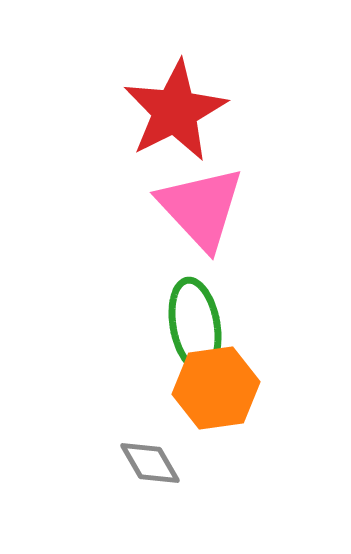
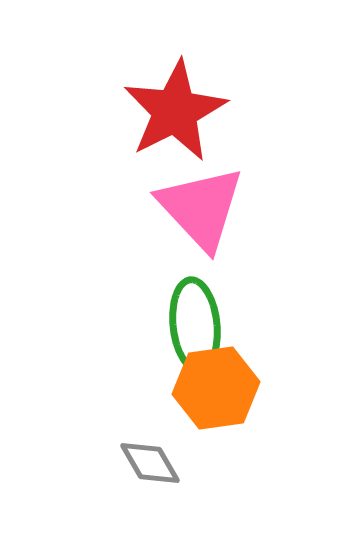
green ellipse: rotated 4 degrees clockwise
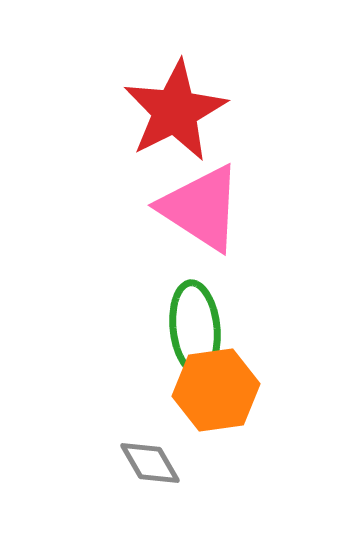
pink triangle: rotated 14 degrees counterclockwise
green ellipse: moved 3 px down
orange hexagon: moved 2 px down
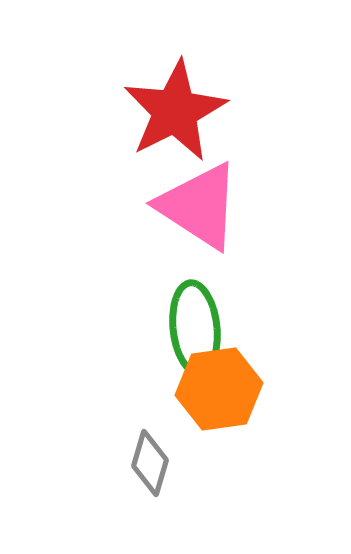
pink triangle: moved 2 px left, 2 px up
orange hexagon: moved 3 px right, 1 px up
gray diamond: rotated 46 degrees clockwise
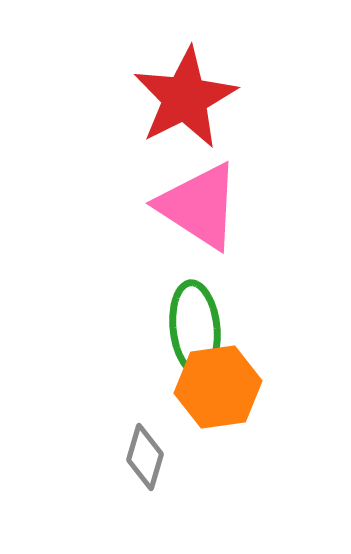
red star: moved 10 px right, 13 px up
orange hexagon: moved 1 px left, 2 px up
gray diamond: moved 5 px left, 6 px up
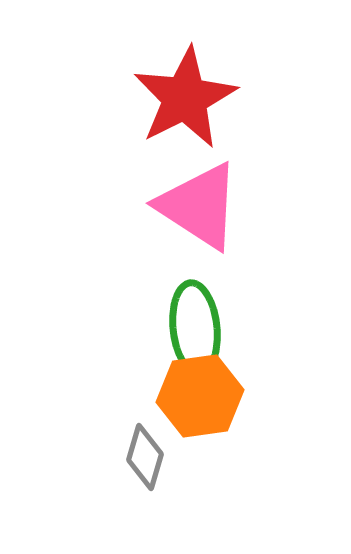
orange hexagon: moved 18 px left, 9 px down
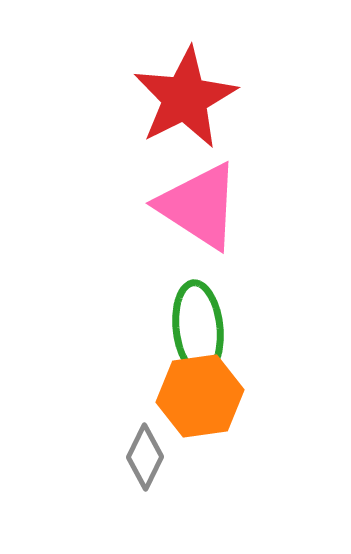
green ellipse: moved 3 px right
gray diamond: rotated 10 degrees clockwise
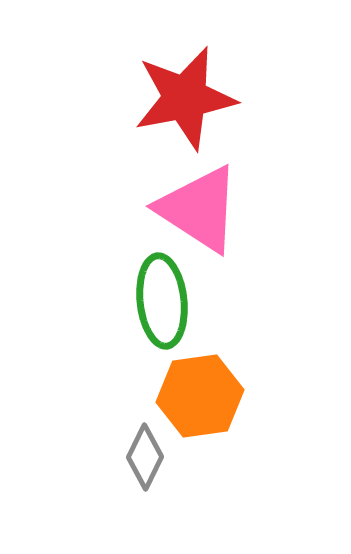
red star: rotated 16 degrees clockwise
pink triangle: moved 3 px down
green ellipse: moved 36 px left, 27 px up
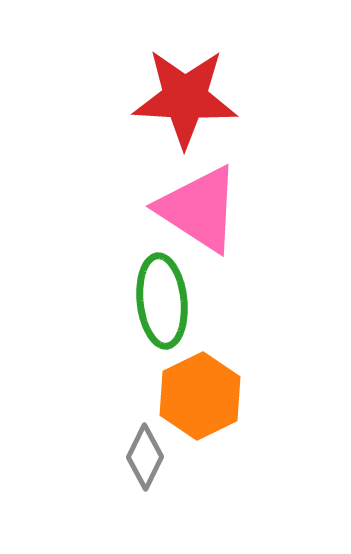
red star: rotated 14 degrees clockwise
orange hexagon: rotated 18 degrees counterclockwise
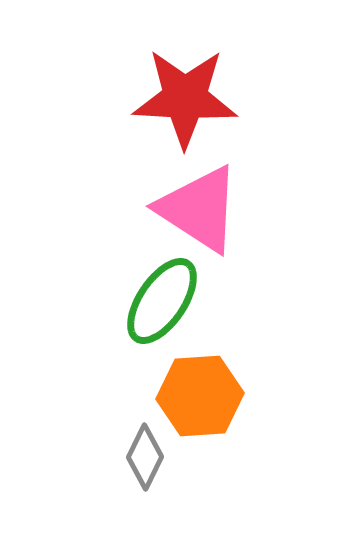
green ellipse: rotated 40 degrees clockwise
orange hexagon: rotated 22 degrees clockwise
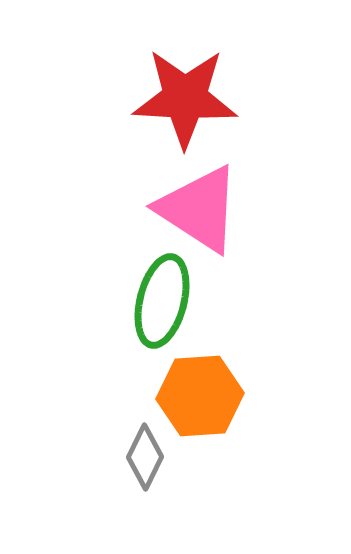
green ellipse: rotated 20 degrees counterclockwise
